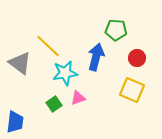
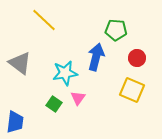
yellow line: moved 4 px left, 26 px up
pink triangle: rotated 35 degrees counterclockwise
green square: rotated 21 degrees counterclockwise
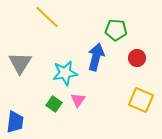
yellow line: moved 3 px right, 3 px up
gray triangle: rotated 25 degrees clockwise
yellow square: moved 9 px right, 10 px down
pink triangle: moved 2 px down
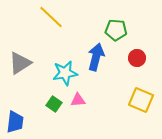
yellow line: moved 4 px right
gray triangle: rotated 25 degrees clockwise
pink triangle: rotated 49 degrees clockwise
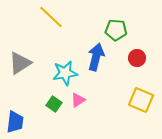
pink triangle: rotated 28 degrees counterclockwise
